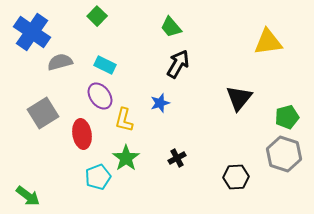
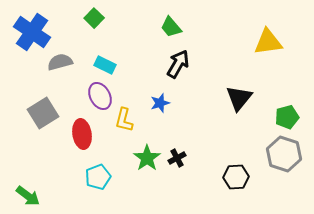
green square: moved 3 px left, 2 px down
purple ellipse: rotated 8 degrees clockwise
green star: moved 21 px right
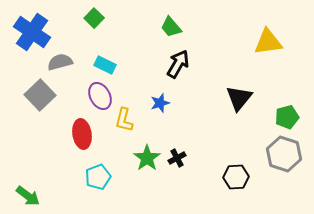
gray square: moved 3 px left, 18 px up; rotated 12 degrees counterclockwise
